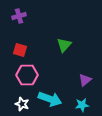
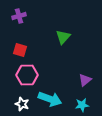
green triangle: moved 1 px left, 8 px up
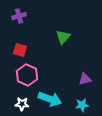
pink hexagon: rotated 25 degrees clockwise
purple triangle: moved 1 px up; rotated 24 degrees clockwise
white star: rotated 16 degrees counterclockwise
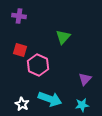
purple cross: rotated 24 degrees clockwise
pink hexagon: moved 11 px right, 10 px up
purple triangle: rotated 32 degrees counterclockwise
white star: rotated 24 degrees clockwise
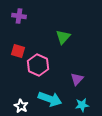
red square: moved 2 px left, 1 px down
purple triangle: moved 8 px left
white star: moved 1 px left, 2 px down
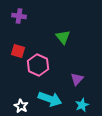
green triangle: rotated 21 degrees counterclockwise
cyan star: rotated 16 degrees counterclockwise
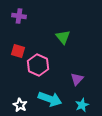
white star: moved 1 px left, 1 px up
